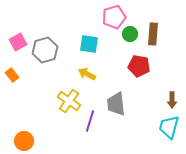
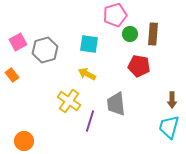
pink pentagon: moved 1 px right, 2 px up
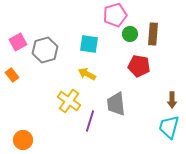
orange circle: moved 1 px left, 1 px up
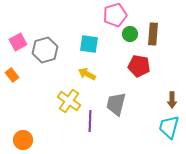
gray trapezoid: rotated 20 degrees clockwise
purple line: rotated 15 degrees counterclockwise
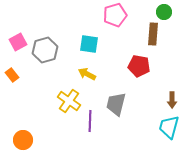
green circle: moved 34 px right, 22 px up
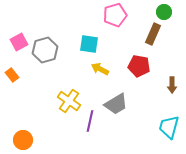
brown rectangle: rotated 20 degrees clockwise
pink square: moved 1 px right
yellow arrow: moved 13 px right, 5 px up
brown arrow: moved 15 px up
gray trapezoid: rotated 135 degrees counterclockwise
purple line: rotated 10 degrees clockwise
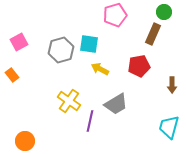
gray hexagon: moved 16 px right
red pentagon: rotated 20 degrees counterclockwise
orange circle: moved 2 px right, 1 px down
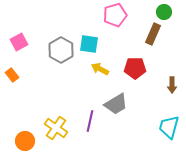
gray hexagon: rotated 15 degrees counterclockwise
red pentagon: moved 4 px left, 2 px down; rotated 10 degrees clockwise
yellow cross: moved 13 px left, 27 px down
